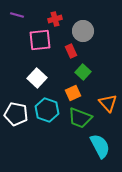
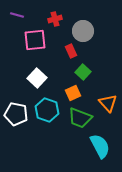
pink square: moved 5 px left
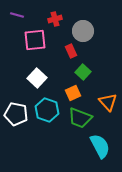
orange triangle: moved 1 px up
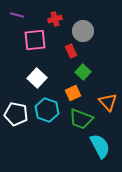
green trapezoid: moved 1 px right, 1 px down
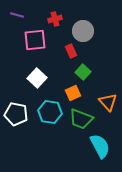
cyan hexagon: moved 3 px right, 2 px down; rotated 10 degrees counterclockwise
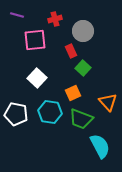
green square: moved 4 px up
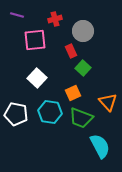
green trapezoid: moved 1 px up
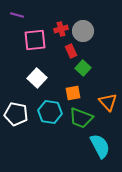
red cross: moved 6 px right, 10 px down
orange square: rotated 14 degrees clockwise
